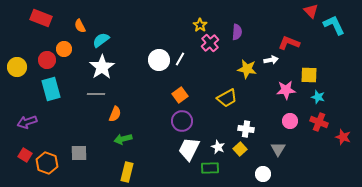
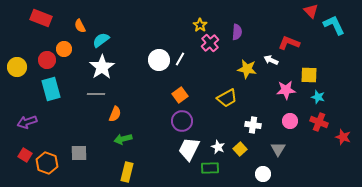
white arrow at (271, 60): rotated 144 degrees counterclockwise
white cross at (246, 129): moved 7 px right, 4 px up
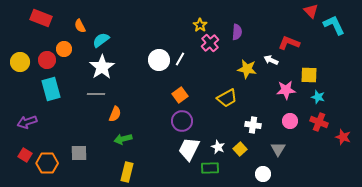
yellow circle at (17, 67): moved 3 px right, 5 px up
orange hexagon at (47, 163): rotated 20 degrees counterclockwise
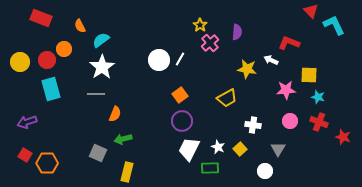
gray square at (79, 153): moved 19 px right; rotated 24 degrees clockwise
white circle at (263, 174): moved 2 px right, 3 px up
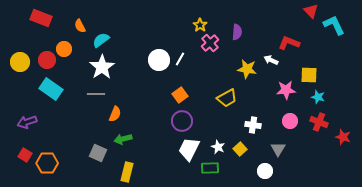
cyan rectangle at (51, 89): rotated 40 degrees counterclockwise
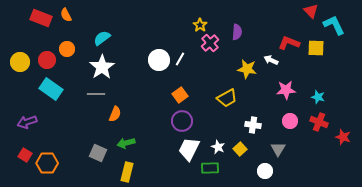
orange semicircle at (80, 26): moved 14 px left, 11 px up
cyan semicircle at (101, 40): moved 1 px right, 2 px up
orange circle at (64, 49): moved 3 px right
yellow square at (309, 75): moved 7 px right, 27 px up
green arrow at (123, 139): moved 3 px right, 4 px down
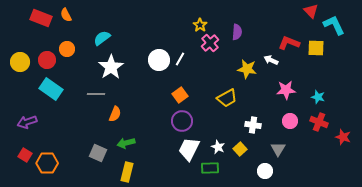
white star at (102, 67): moved 9 px right
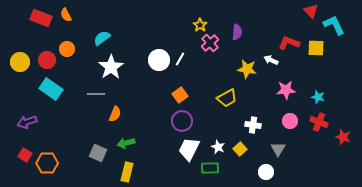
white circle at (265, 171): moved 1 px right, 1 px down
